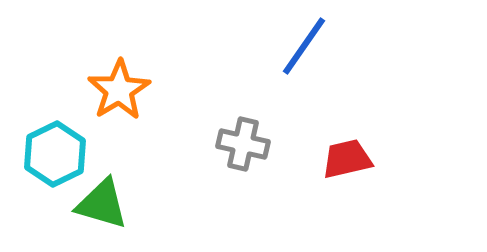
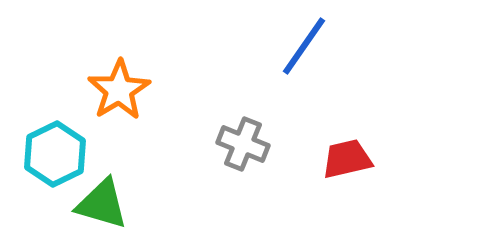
gray cross: rotated 9 degrees clockwise
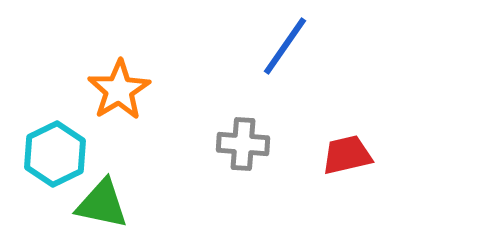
blue line: moved 19 px left
gray cross: rotated 18 degrees counterclockwise
red trapezoid: moved 4 px up
green triangle: rotated 4 degrees counterclockwise
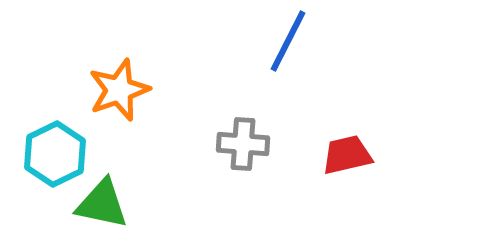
blue line: moved 3 px right, 5 px up; rotated 8 degrees counterclockwise
orange star: rotated 12 degrees clockwise
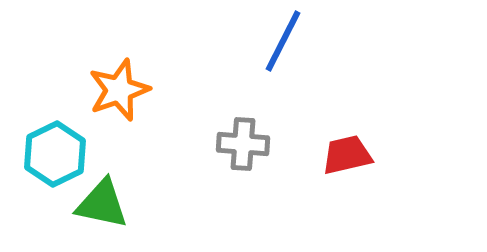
blue line: moved 5 px left
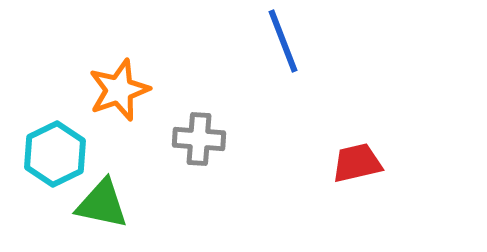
blue line: rotated 48 degrees counterclockwise
gray cross: moved 44 px left, 5 px up
red trapezoid: moved 10 px right, 8 px down
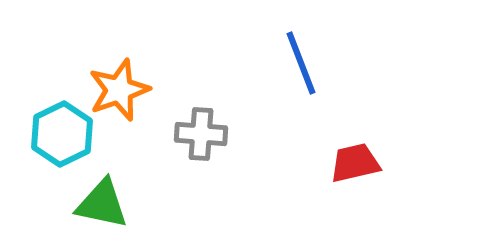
blue line: moved 18 px right, 22 px down
gray cross: moved 2 px right, 5 px up
cyan hexagon: moved 7 px right, 20 px up
red trapezoid: moved 2 px left
